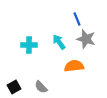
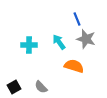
orange semicircle: rotated 24 degrees clockwise
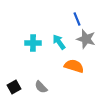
cyan cross: moved 4 px right, 2 px up
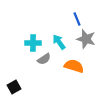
gray semicircle: moved 3 px right, 28 px up; rotated 80 degrees counterclockwise
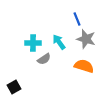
orange semicircle: moved 10 px right
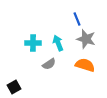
cyan arrow: moved 1 px left, 1 px down; rotated 14 degrees clockwise
gray semicircle: moved 5 px right, 5 px down
orange semicircle: moved 1 px right, 1 px up
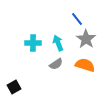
blue line: rotated 16 degrees counterclockwise
gray star: rotated 18 degrees clockwise
gray semicircle: moved 7 px right
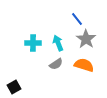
orange semicircle: moved 1 px left
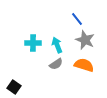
gray star: moved 1 px left, 1 px down; rotated 12 degrees counterclockwise
cyan arrow: moved 1 px left, 2 px down
black square: rotated 24 degrees counterclockwise
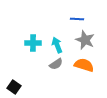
blue line: rotated 48 degrees counterclockwise
